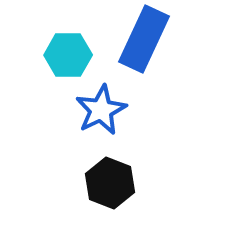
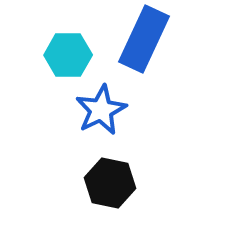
black hexagon: rotated 9 degrees counterclockwise
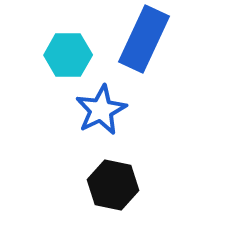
black hexagon: moved 3 px right, 2 px down
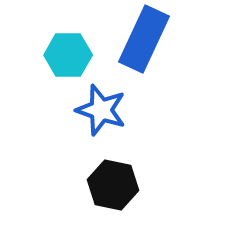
blue star: rotated 27 degrees counterclockwise
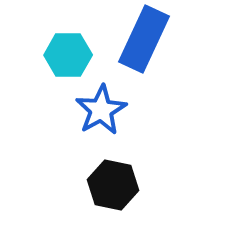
blue star: rotated 24 degrees clockwise
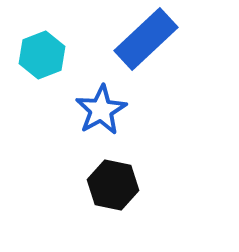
blue rectangle: moved 2 px right; rotated 22 degrees clockwise
cyan hexagon: moved 26 px left; rotated 21 degrees counterclockwise
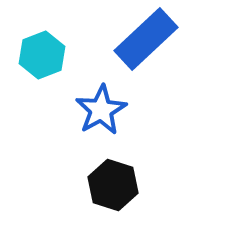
black hexagon: rotated 6 degrees clockwise
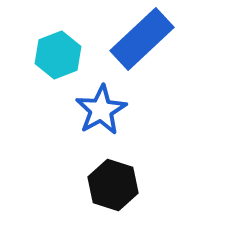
blue rectangle: moved 4 px left
cyan hexagon: moved 16 px right
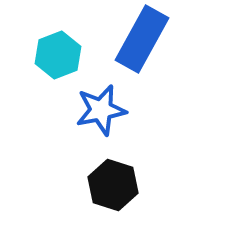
blue rectangle: rotated 18 degrees counterclockwise
blue star: rotated 18 degrees clockwise
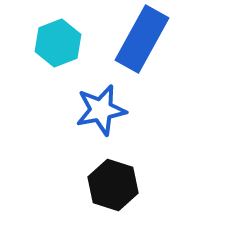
cyan hexagon: moved 12 px up
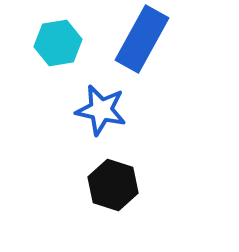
cyan hexagon: rotated 12 degrees clockwise
blue star: rotated 24 degrees clockwise
